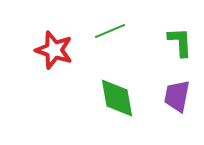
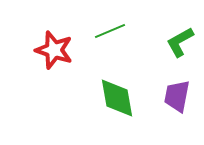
green L-shape: rotated 116 degrees counterclockwise
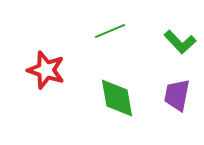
green L-shape: rotated 104 degrees counterclockwise
red star: moved 8 px left, 20 px down
purple trapezoid: moved 1 px up
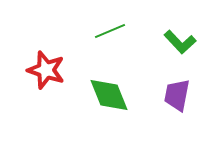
green diamond: moved 8 px left, 3 px up; rotated 12 degrees counterclockwise
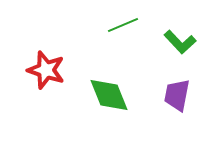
green line: moved 13 px right, 6 px up
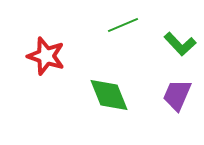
green L-shape: moved 2 px down
red star: moved 14 px up
purple trapezoid: rotated 12 degrees clockwise
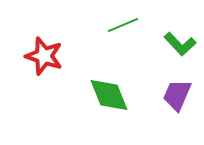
red star: moved 2 px left
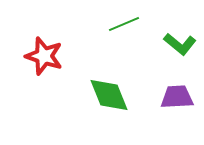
green line: moved 1 px right, 1 px up
green L-shape: rotated 8 degrees counterclockwise
purple trapezoid: moved 2 px down; rotated 64 degrees clockwise
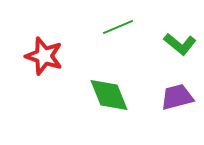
green line: moved 6 px left, 3 px down
purple trapezoid: rotated 12 degrees counterclockwise
